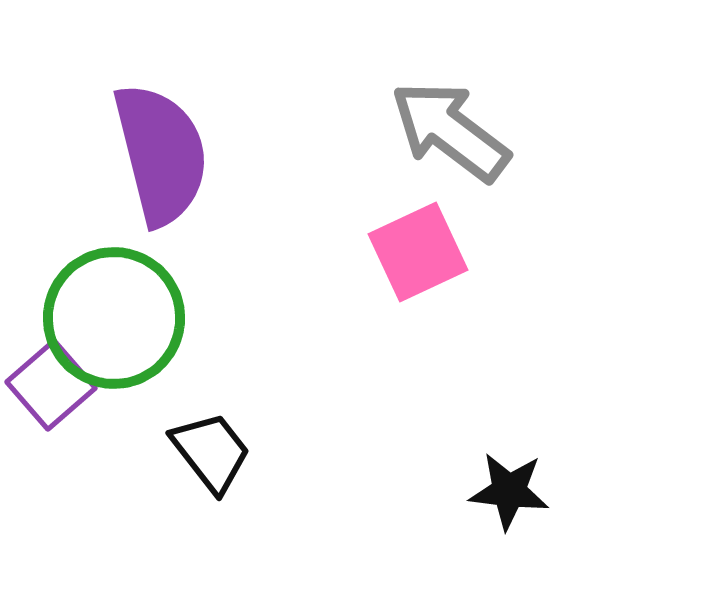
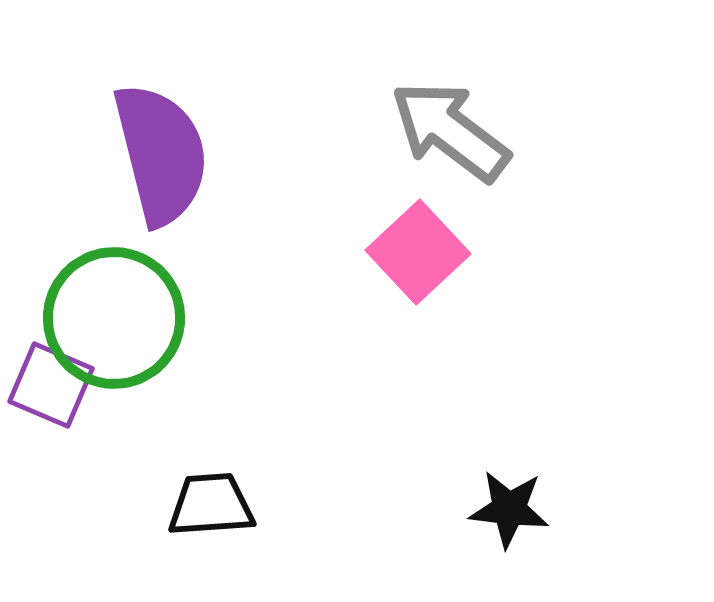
pink square: rotated 18 degrees counterclockwise
purple square: rotated 26 degrees counterclockwise
black trapezoid: moved 53 px down; rotated 56 degrees counterclockwise
black star: moved 18 px down
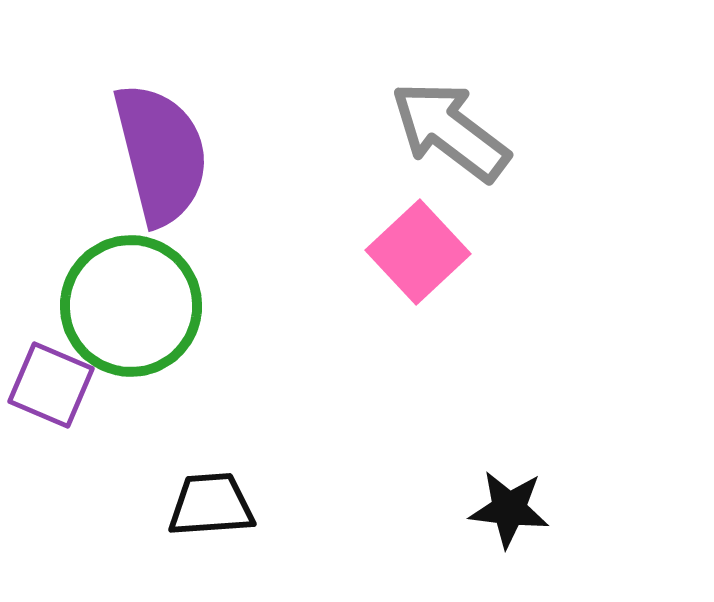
green circle: moved 17 px right, 12 px up
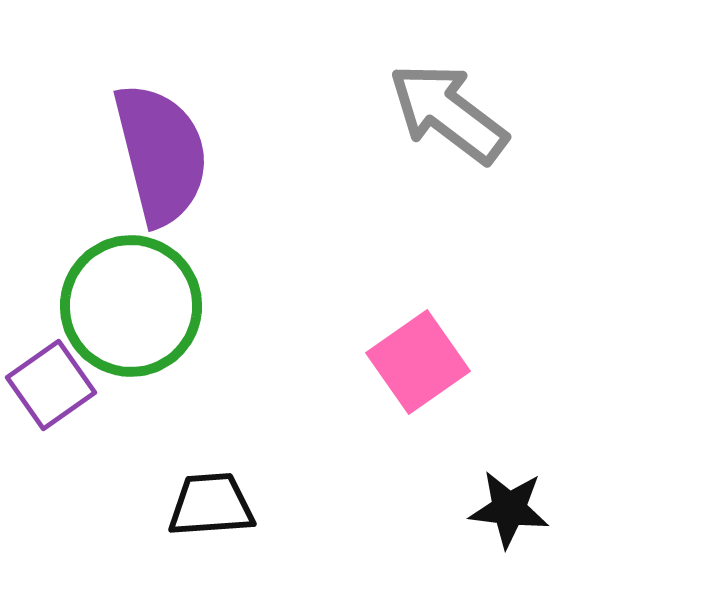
gray arrow: moved 2 px left, 18 px up
pink square: moved 110 px down; rotated 8 degrees clockwise
purple square: rotated 32 degrees clockwise
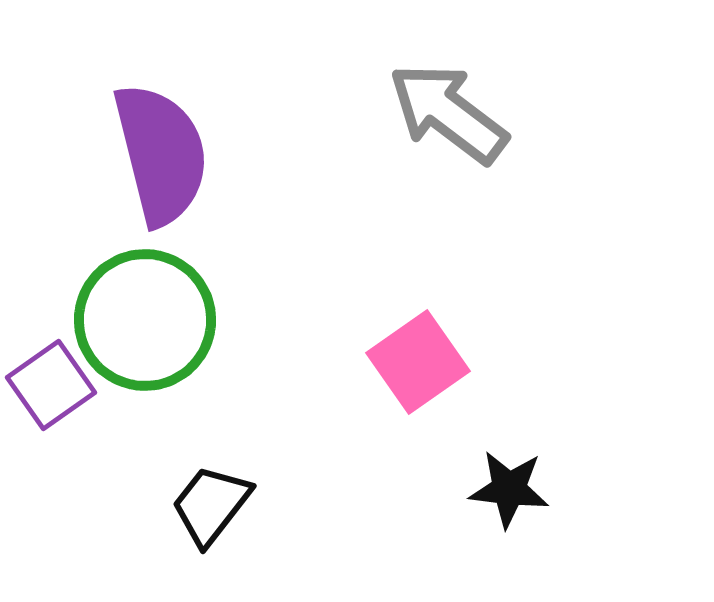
green circle: moved 14 px right, 14 px down
black trapezoid: rotated 48 degrees counterclockwise
black star: moved 20 px up
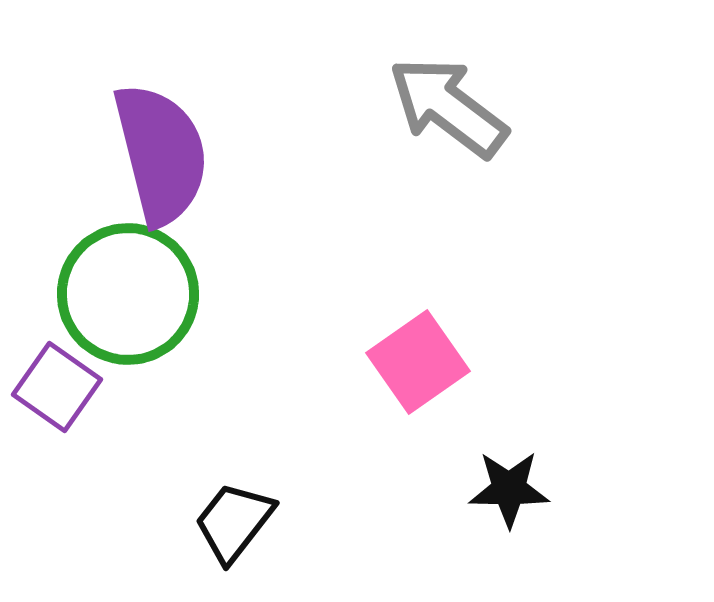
gray arrow: moved 6 px up
green circle: moved 17 px left, 26 px up
purple square: moved 6 px right, 2 px down; rotated 20 degrees counterclockwise
black star: rotated 6 degrees counterclockwise
black trapezoid: moved 23 px right, 17 px down
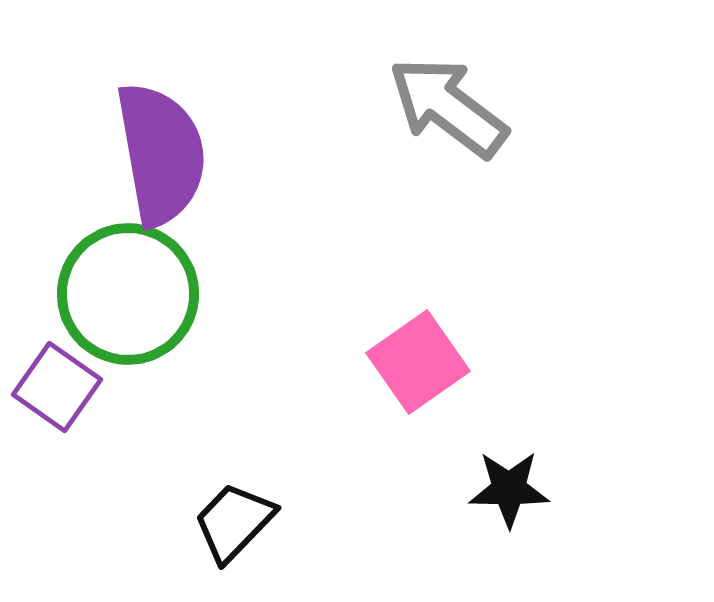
purple semicircle: rotated 4 degrees clockwise
black trapezoid: rotated 6 degrees clockwise
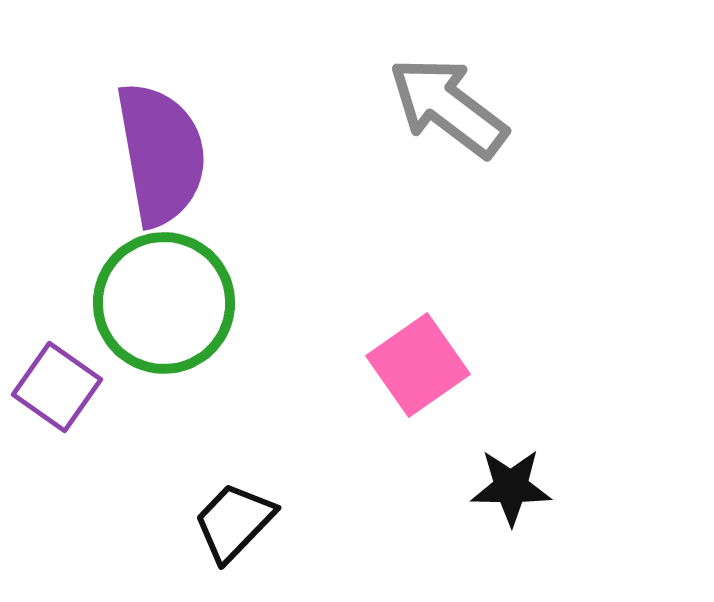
green circle: moved 36 px right, 9 px down
pink square: moved 3 px down
black star: moved 2 px right, 2 px up
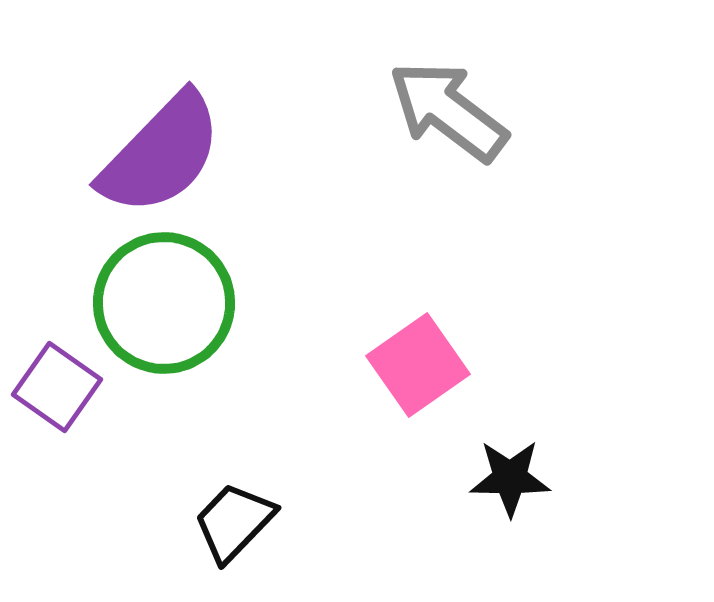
gray arrow: moved 4 px down
purple semicircle: rotated 54 degrees clockwise
black star: moved 1 px left, 9 px up
